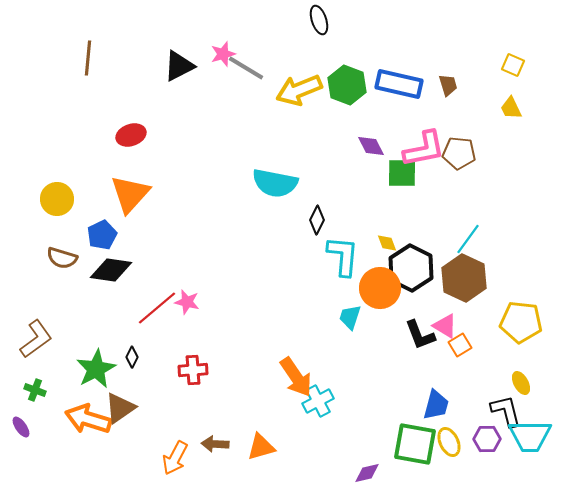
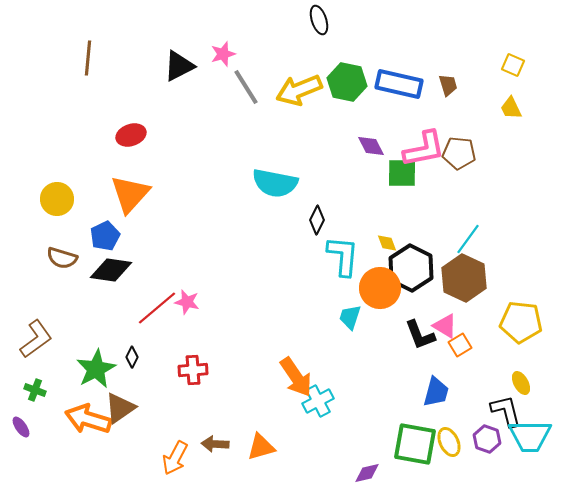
gray line at (246, 68): moved 19 px down; rotated 27 degrees clockwise
green hexagon at (347, 85): moved 3 px up; rotated 9 degrees counterclockwise
blue pentagon at (102, 235): moved 3 px right, 1 px down
blue trapezoid at (436, 405): moved 13 px up
purple hexagon at (487, 439): rotated 20 degrees clockwise
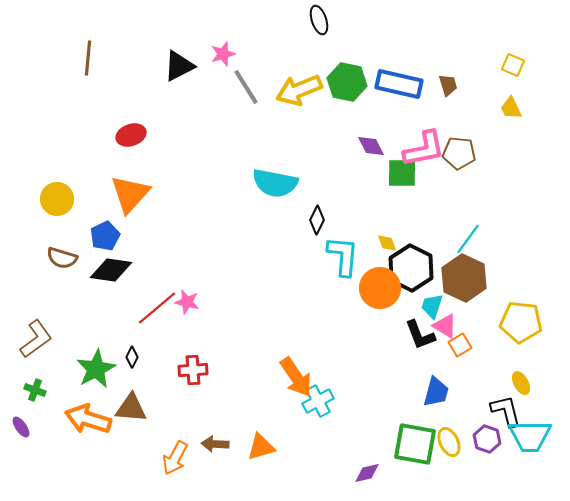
cyan trapezoid at (350, 317): moved 82 px right, 11 px up
brown triangle at (120, 408): moved 11 px right; rotated 40 degrees clockwise
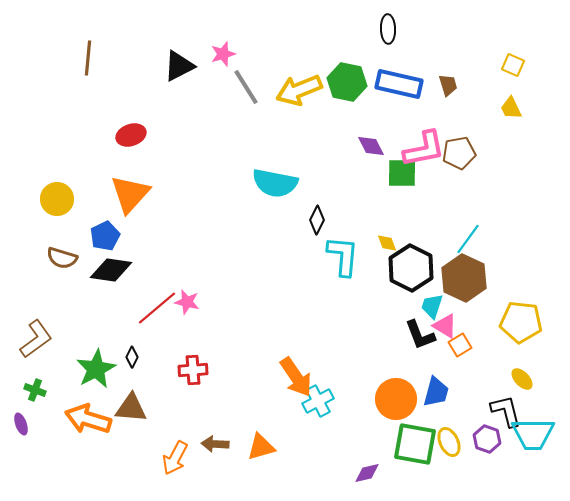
black ellipse at (319, 20): moved 69 px right, 9 px down; rotated 16 degrees clockwise
brown pentagon at (459, 153): rotated 16 degrees counterclockwise
orange circle at (380, 288): moved 16 px right, 111 px down
yellow ellipse at (521, 383): moved 1 px right, 4 px up; rotated 15 degrees counterclockwise
purple ellipse at (21, 427): moved 3 px up; rotated 15 degrees clockwise
cyan trapezoid at (530, 436): moved 3 px right, 2 px up
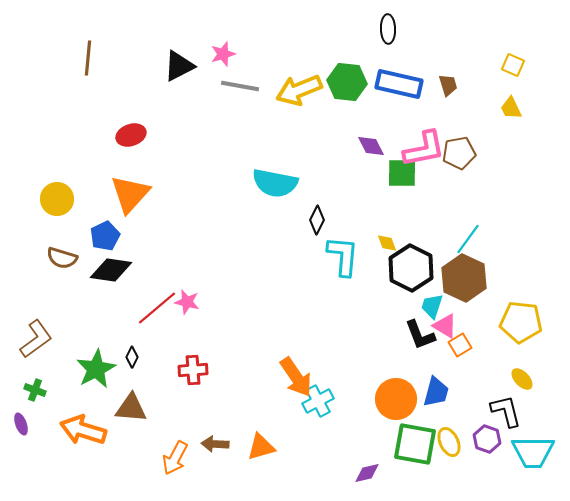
green hexagon at (347, 82): rotated 6 degrees counterclockwise
gray line at (246, 87): moved 6 px left, 1 px up; rotated 48 degrees counterclockwise
orange arrow at (88, 419): moved 5 px left, 11 px down
cyan trapezoid at (533, 434): moved 18 px down
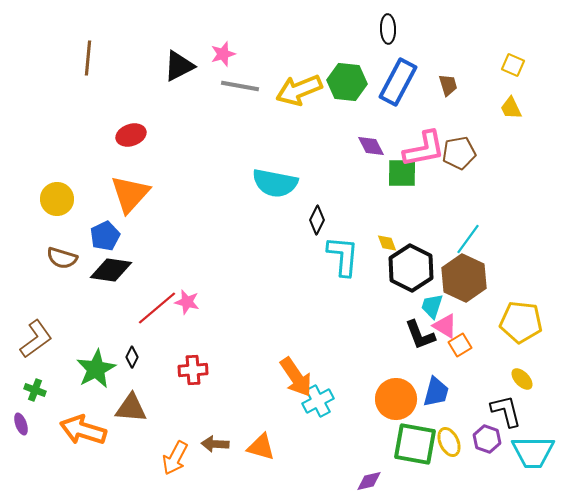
blue rectangle at (399, 84): moved 1 px left, 2 px up; rotated 75 degrees counterclockwise
orange triangle at (261, 447): rotated 32 degrees clockwise
purple diamond at (367, 473): moved 2 px right, 8 px down
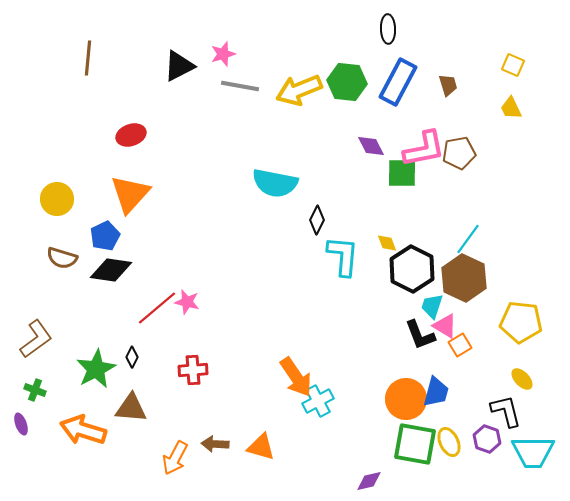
black hexagon at (411, 268): moved 1 px right, 1 px down
orange circle at (396, 399): moved 10 px right
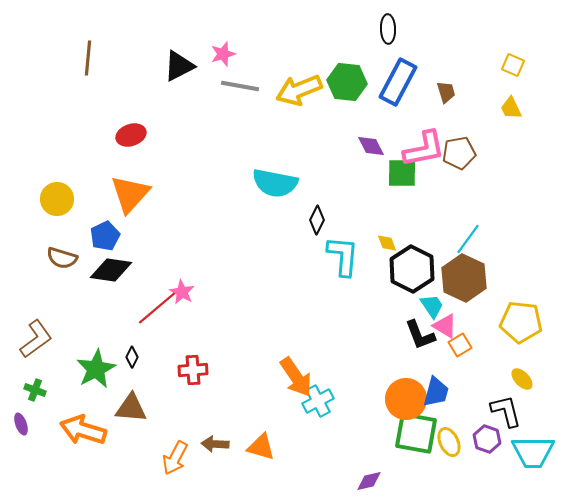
brown trapezoid at (448, 85): moved 2 px left, 7 px down
pink star at (187, 302): moved 5 px left, 10 px up; rotated 15 degrees clockwise
cyan trapezoid at (432, 306): rotated 128 degrees clockwise
green square at (415, 444): moved 1 px right, 11 px up
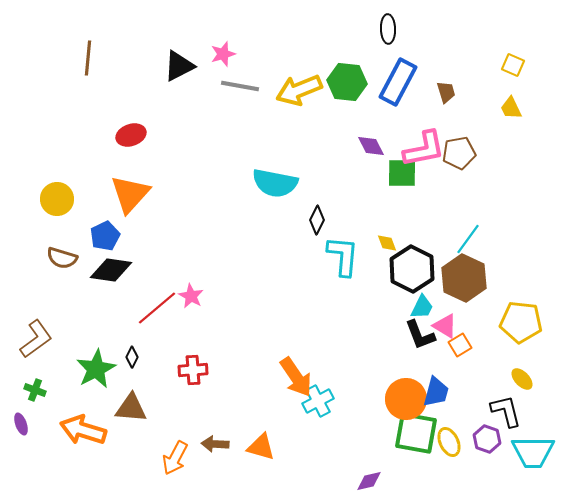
pink star at (182, 292): moved 9 px right, 4 px down
cyan trapezoid at (432, 306): moved 10 px left, 1 px down; rotated 60 degrees clockwise
